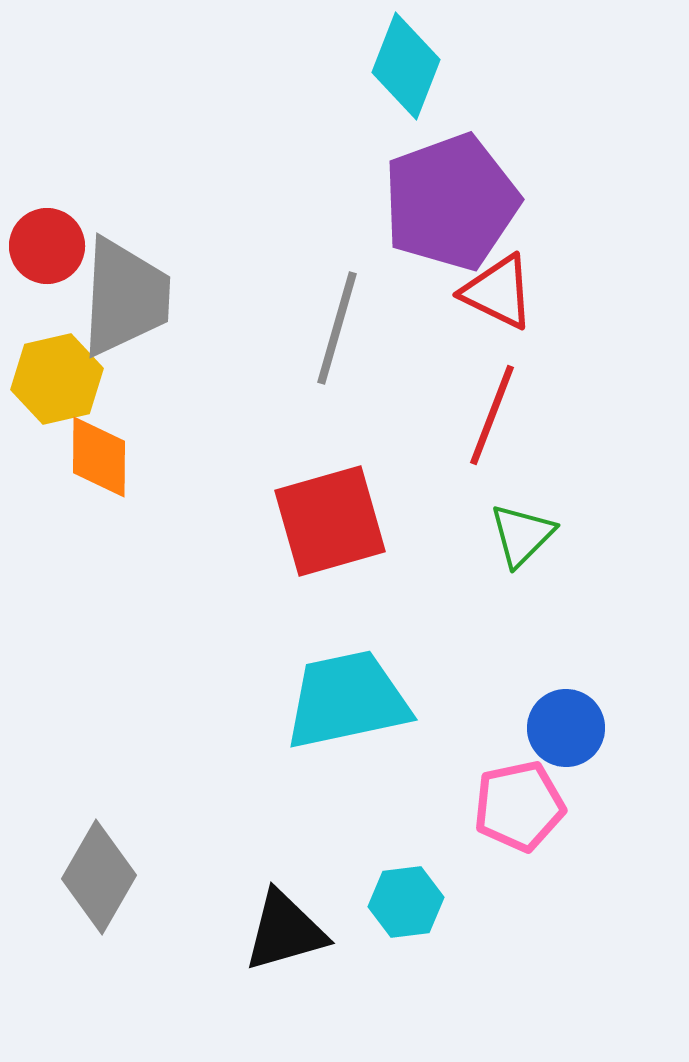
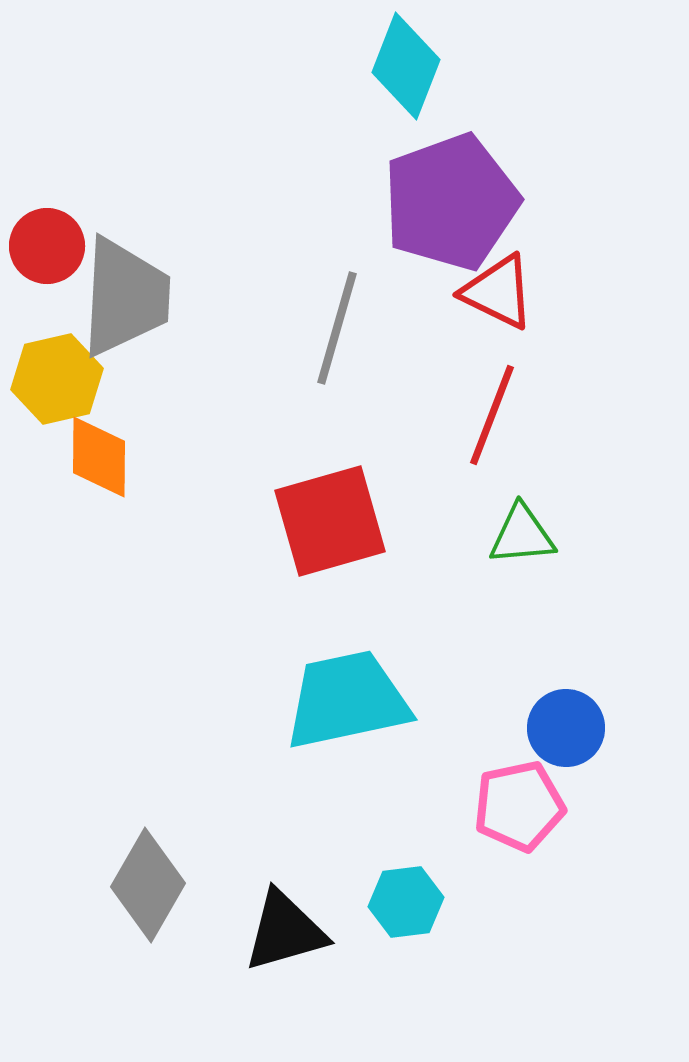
green triangle: rotated 40 degrees clockwise
gray diamond: moved 49 px right, 8 px down
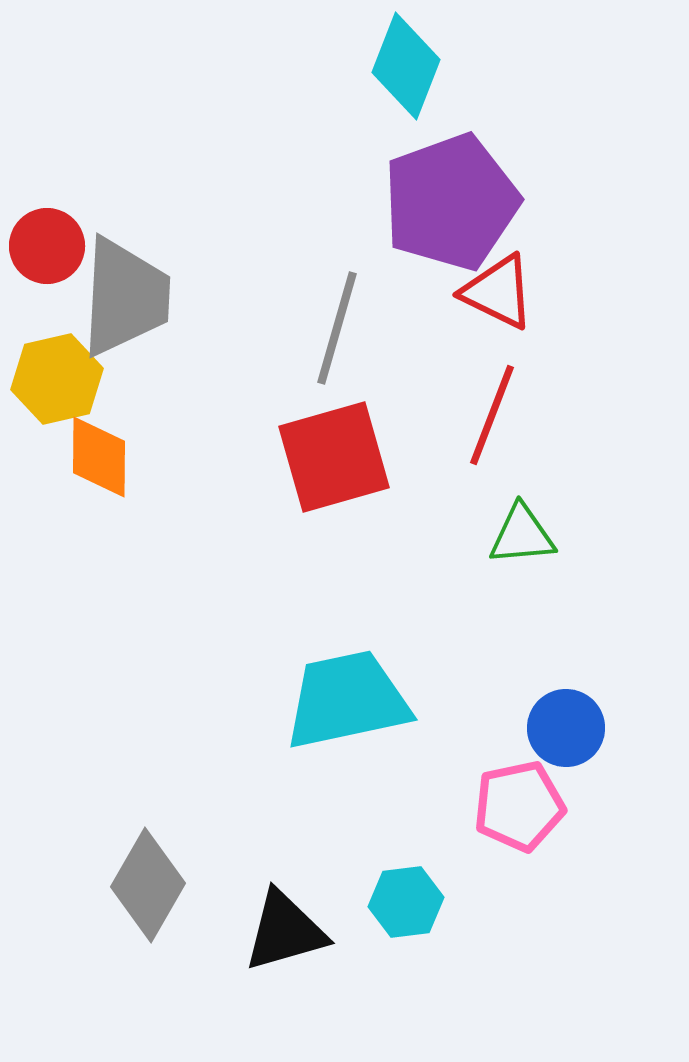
red square: moved 4 px right, 64 px up
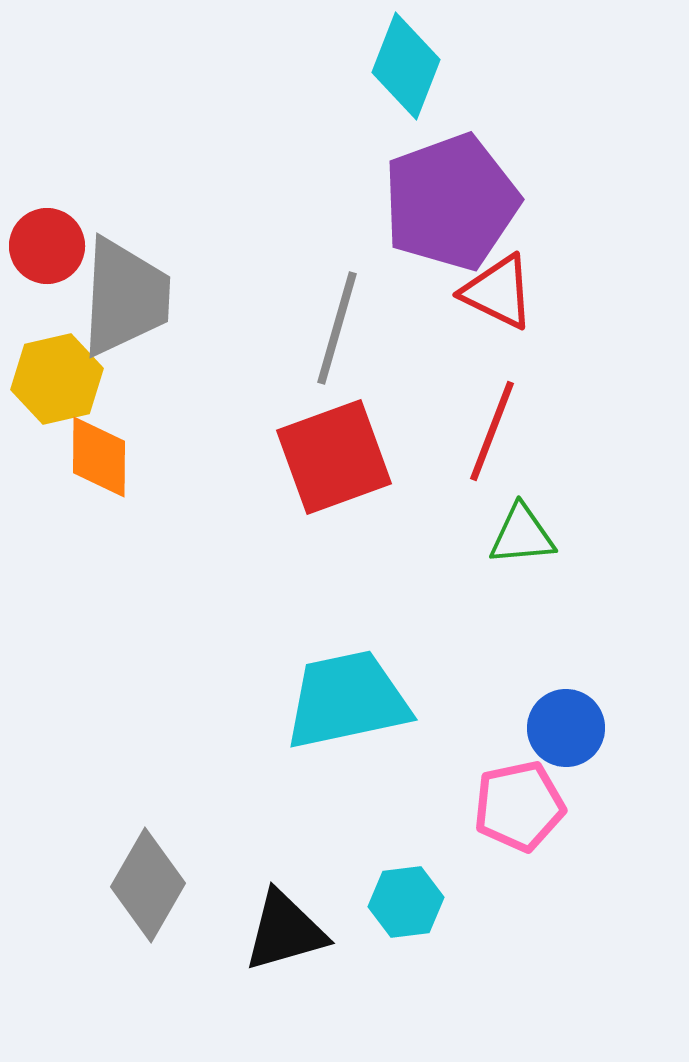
red line: moved 16 px down
red square: rotated 4 degrees counterclockwise
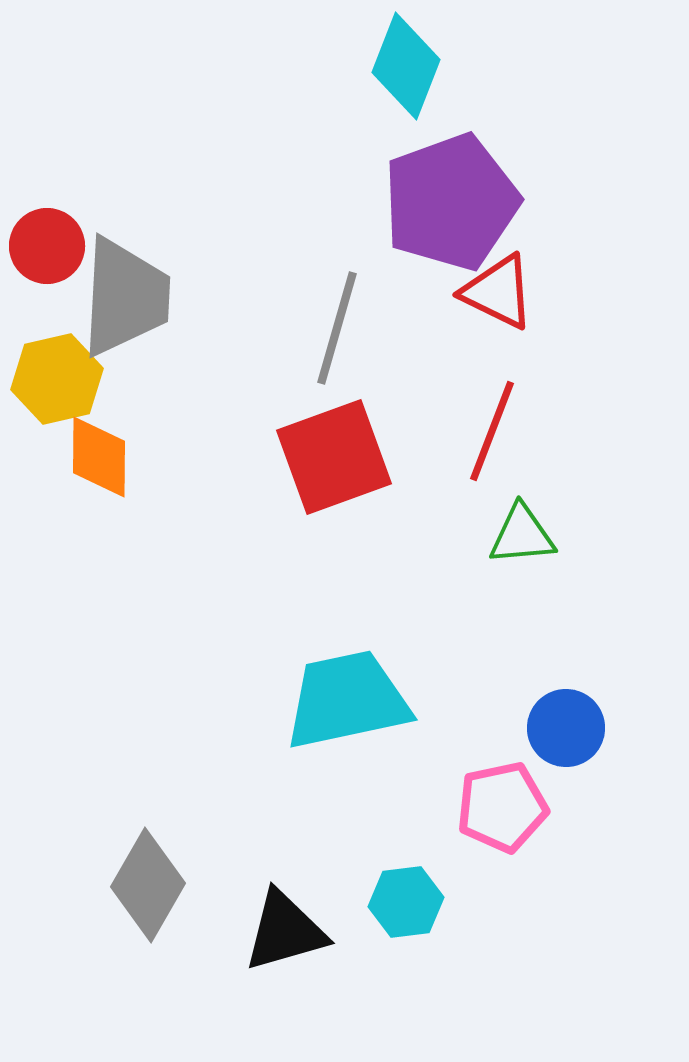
pink pentagon: moved 17 px left, 1 px down
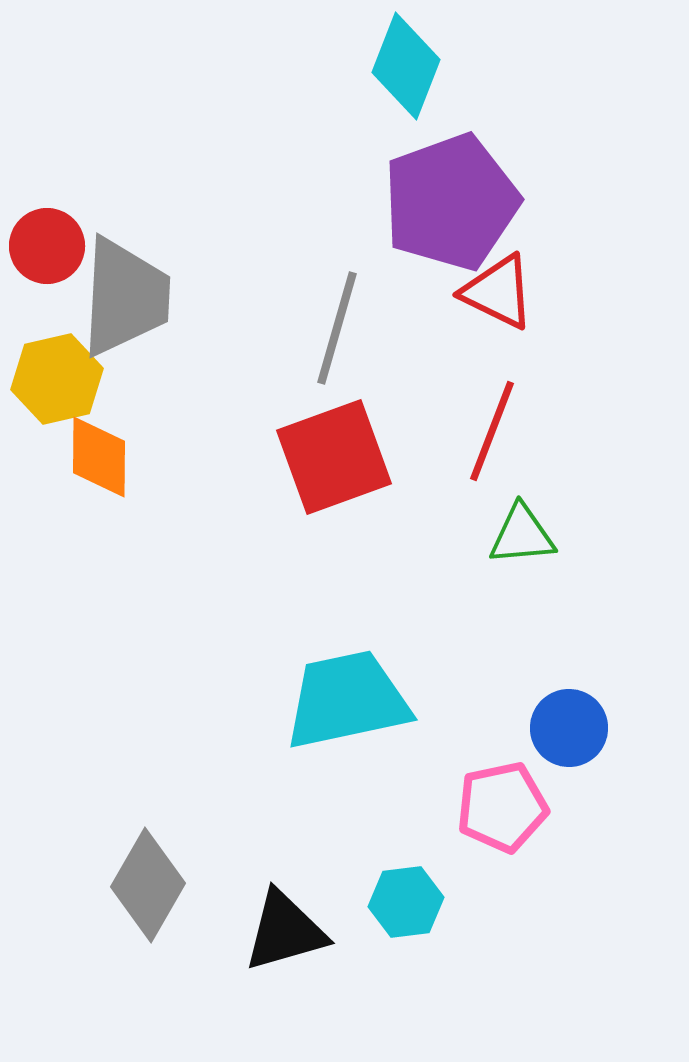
blue circle: moved 3 px right
